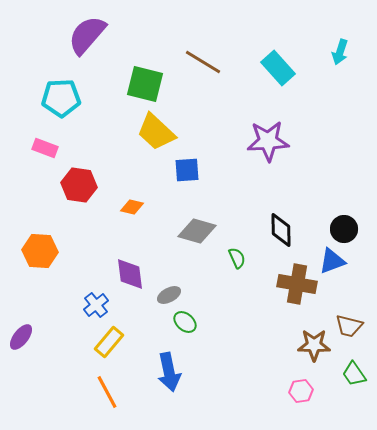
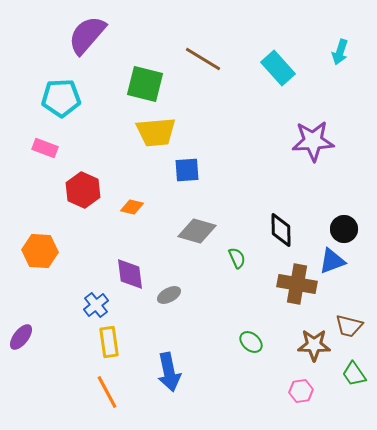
brown line: moved 3 px up
yellow trapezoid: rotated 48 degrees counterclockwise
purple star: moved 45 px right
red hexagon: moved 4 px right, 5 px down; rotated 16 degrees clockwise
green ellipse: moved 66 px right, 20 px down
yellow rectangle: rotated 48 degrees counterclockwise
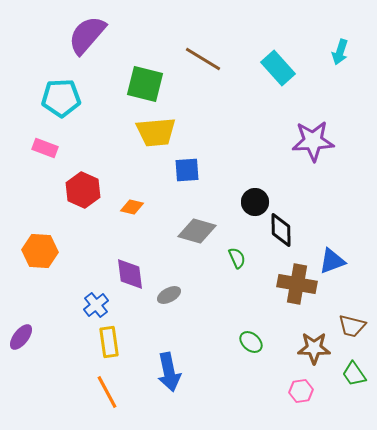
black circle: moved 89 px left, 27 px up
brown trapezoid: moved 3 px right
brown star: moved 3 px down
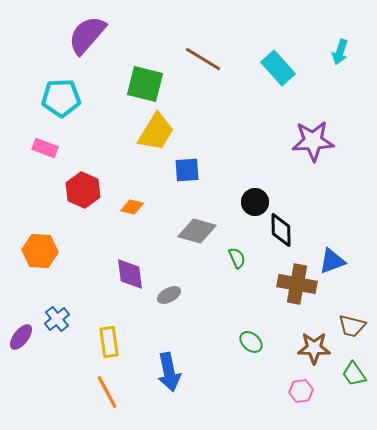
yellow trapezoid: rotated 54 degrees counterclockwise
blue cross: moved 39 px left, 14 px down
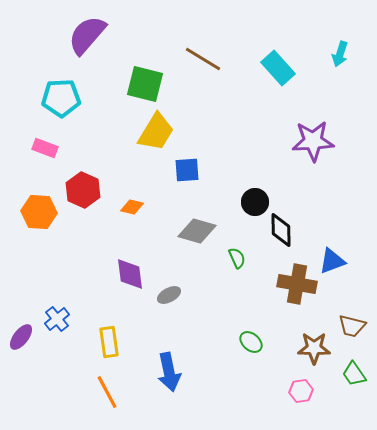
cyan arrow: moved 2 px down
orange hexagon: moved 1 px left, 39 px up
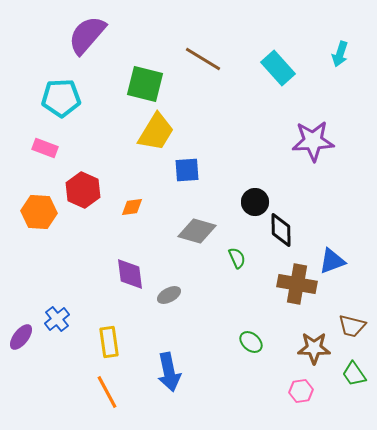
orange diamond: rotated 20 degrees counterclockwise
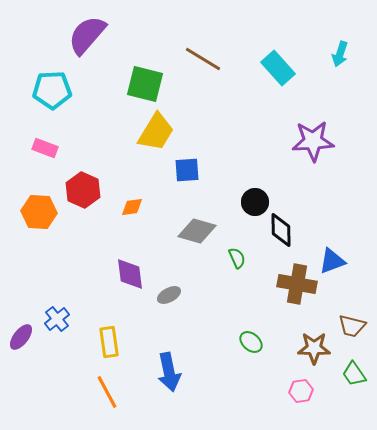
cyan pentagon: moved 9 px left, 8 px up
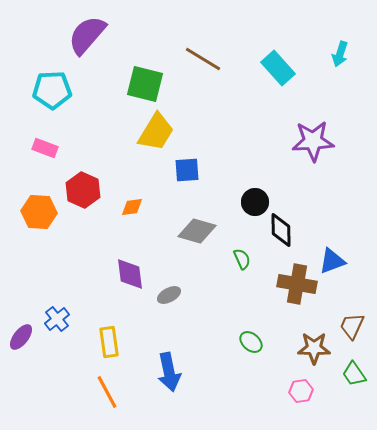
green semicircle: moved 5 px right, 1 px down
brown trapezoid: rotated 100 degrees clockwise
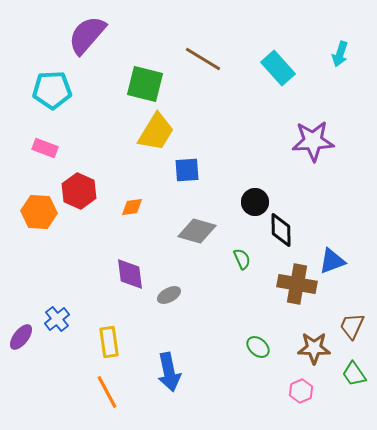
red hexagon: moved 4 px left, 1 px down
green ellipse: moved 7 px right, 5 px down
pink hexagon: rotated 15 degrees counterclockwise
